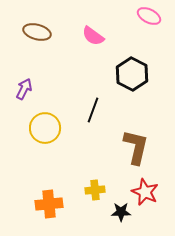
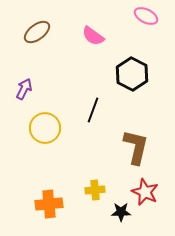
pink ellipse: moved 3 px left
brown ellipse: rotated 52 degrees counterclockwise
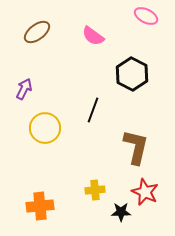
orange cross: moved 9 px left, 2 px down
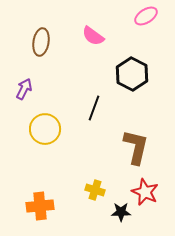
pink ellipse: rotated 60 degrees counterclockwise
brown ellipse: moved 4 px right, 10 px down; rotated 44 degrees counterclockwise
black line: moved 1 px right, 2 px up
yellow circle: moved 1 px down
yellow cross: rotated 24 degrees clockwise
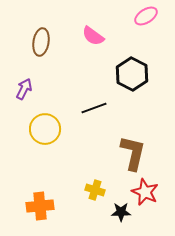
black line: rotated 50 degrees clockwise
brown L-shape: moved 3 px left, 6 px down
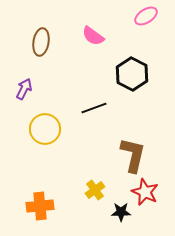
brown L-shape: moved 2 px down
yellow cross: rotated 36 degrees clockwise
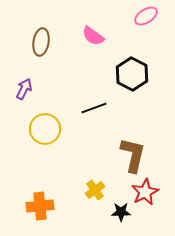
red star: rotated 20 degrees clockwise
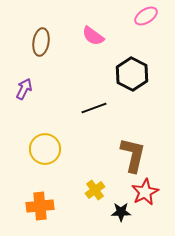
yellow circle: moved 20 px down
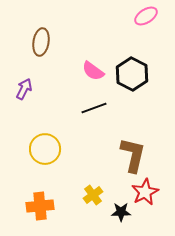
pink semicircle: moved 35 px down
yellow cross: moved 2 px left, 5 px down
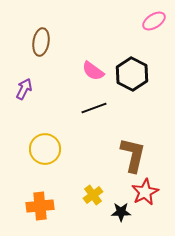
pink ellipse: moved 8 px right, 5 px down
